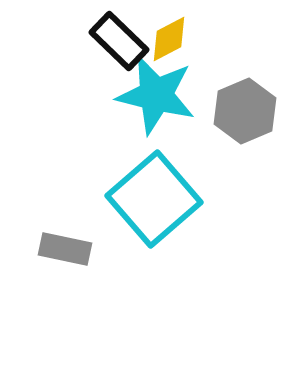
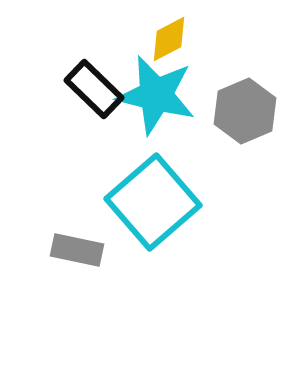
black rectangle: moved 25 px left, 48 px down
cyan square: moved 1 px left, 3 px down
gray rectangle: moved 12 px right, 1 px down
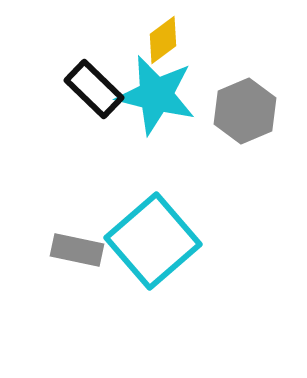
yellow diamond: moved 6 px left, 1 px down; rotated 9 degrees counterclockwise
cyan square: moved 39 px down
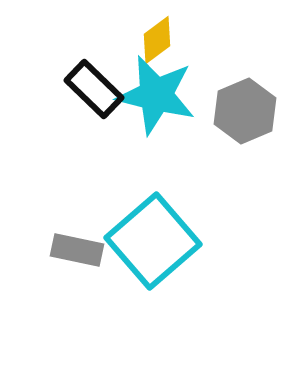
yellow diamond: moved 6 px left
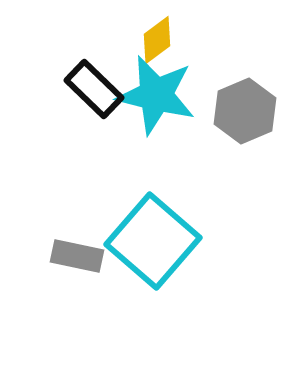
cyan square: rotated 8 degrees counterclockwise
gray rectangle: moved 6 px down
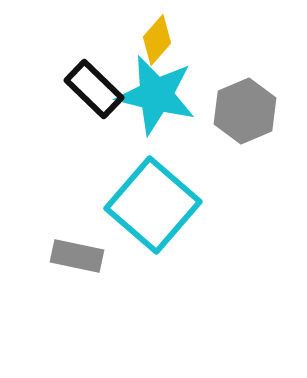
yellow diamond: rotated 12 degrees counterclockwise
cyan square: moved 36 px up
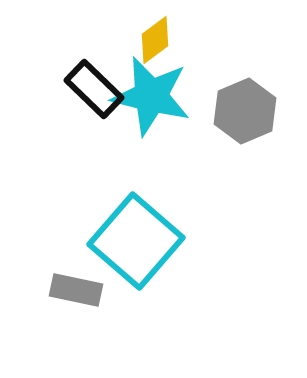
yellow diamond: moved 2 px left; rotated 12 degrees clockwise
cyan star: moved 5 px left, 1 px down
cyan square: moved 17 px left, 36 px down
gray rectangle: moved 1 px left, 34 px down
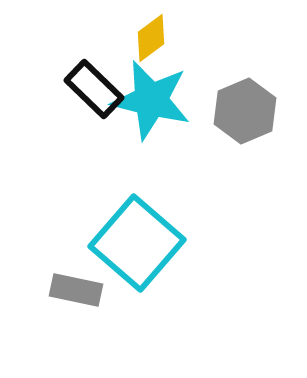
yellow diamond: moved 4 px left, 2 px up
cyan star: moved 4 px down
cyan square: moved 1 px right, 2 px down
